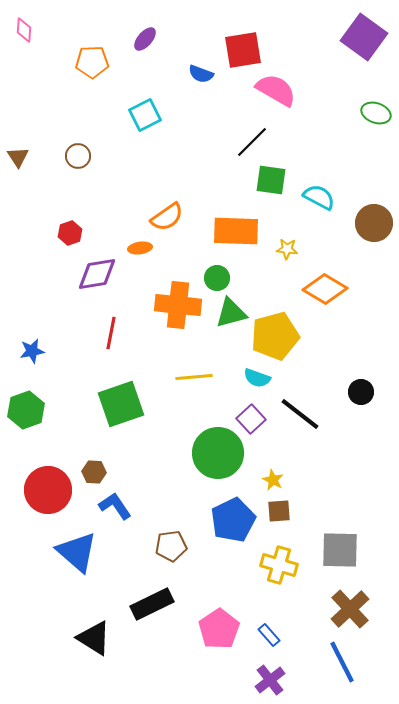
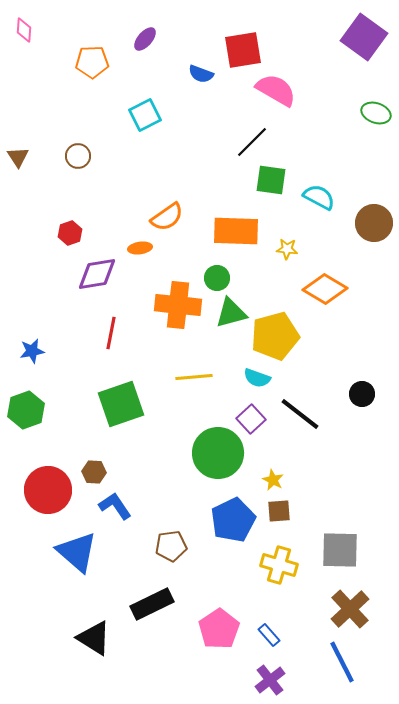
black circle at (361, 392): moved 1 px right, 2 px down
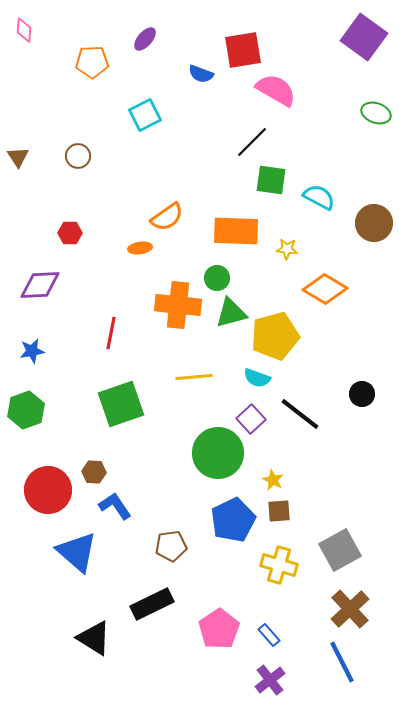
red hexagon at (70, 233): rotated 20 degrees clockwise
purple diamond at (97, 274): moved 57 px left, 11 px down; rotated 6 degrees clockwise
gray square at (340, 550): rotated 30 degrees counterclockwise
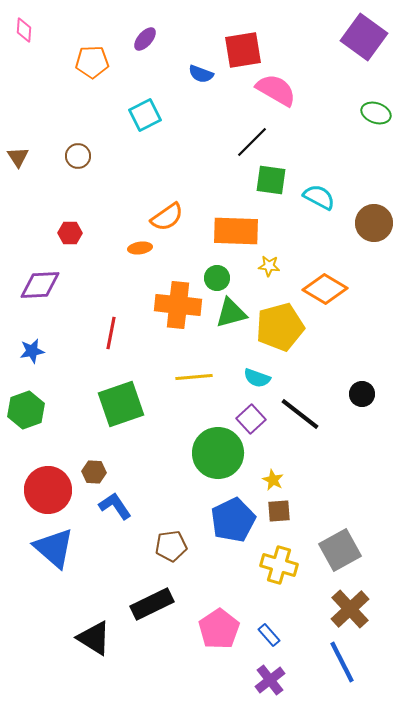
yellow star at (287, 249): moved 18 px left, 17 px down
yellow pentagon at (275, 336): moved 5 px right, 9 px up
blue triangle at (77, 552): moved 23 px left, 4 px up
